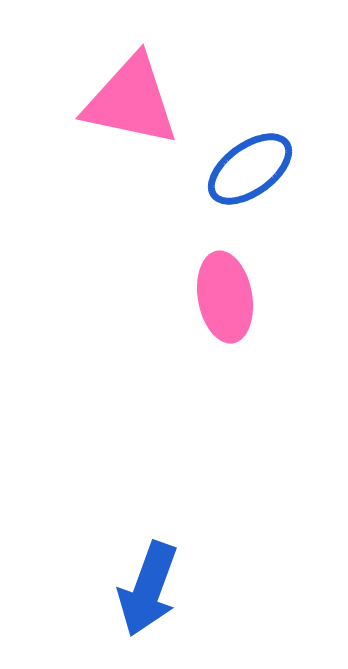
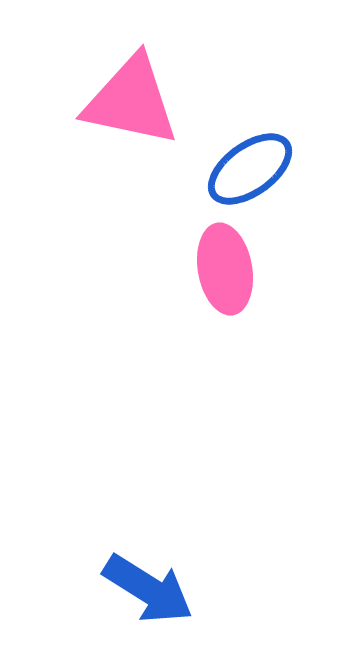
pink ellipse: moved 28 px up
blue arrow: rotated 78 degrees counterclockwise
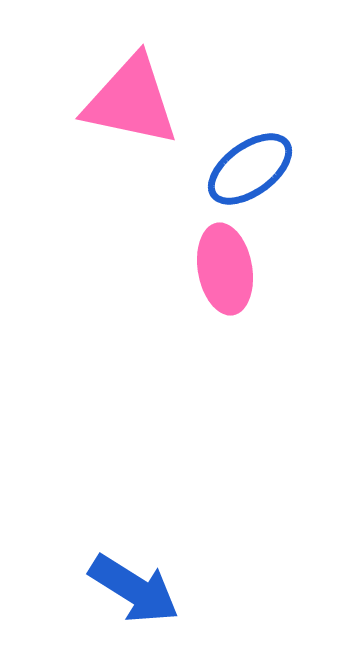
blue arrow: moved 14 px left
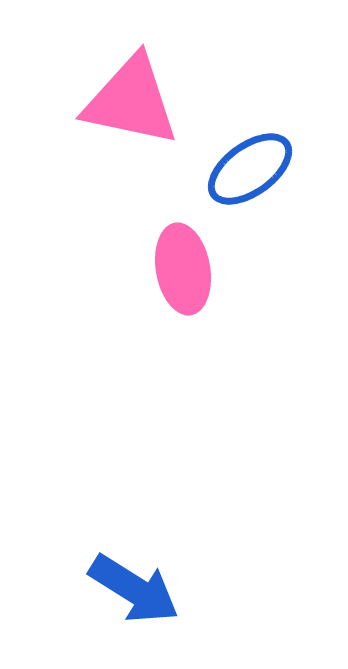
pink ellipse: moved 42 px left
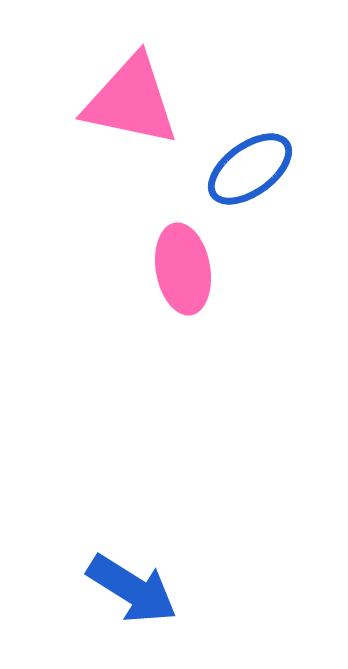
blue arrow: moved 2 px left
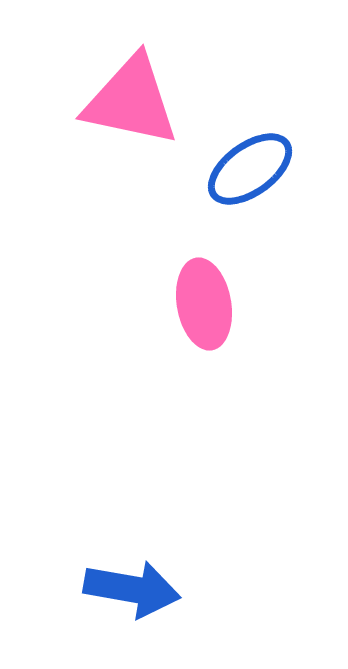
pink ellipse: moved 21 px right, 35 px down
blue arrow: rotated 22 degrees counterclockwise
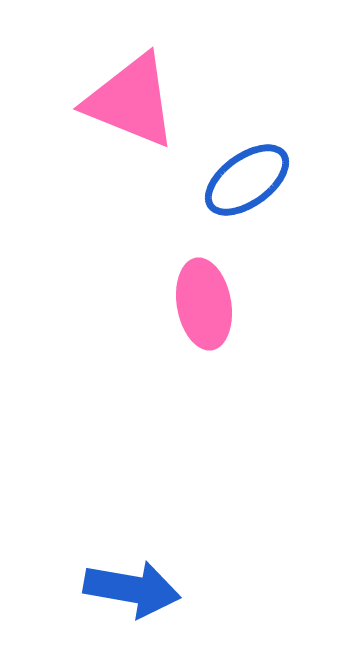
pink triangle: rotated 10 degrees clockwise
blue ellipse: moved 3 px left, 11 px down
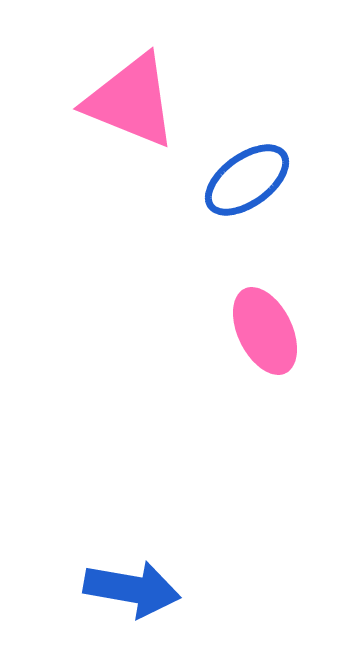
pink ellipse: moved 61 px right, 27 px down; rotated 16 degrees counterclockwise
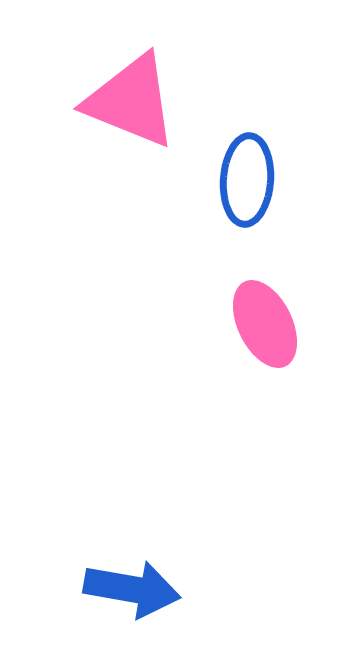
blue ellipse: rotated 50 degrees counterclockwise
pink ellipse: moved 7 px up
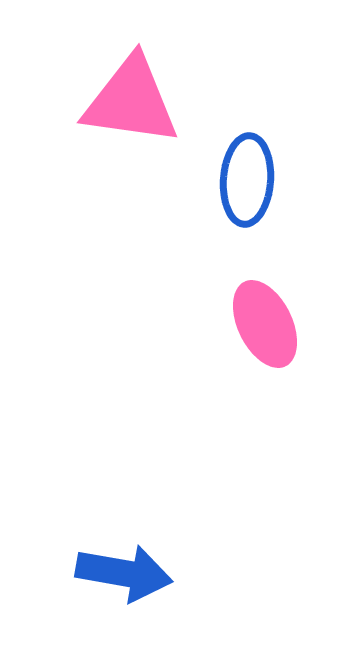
pink triangle: rotated 14 degrees counterclockwise
blue arrow: moved 8 px left, 16 px up
